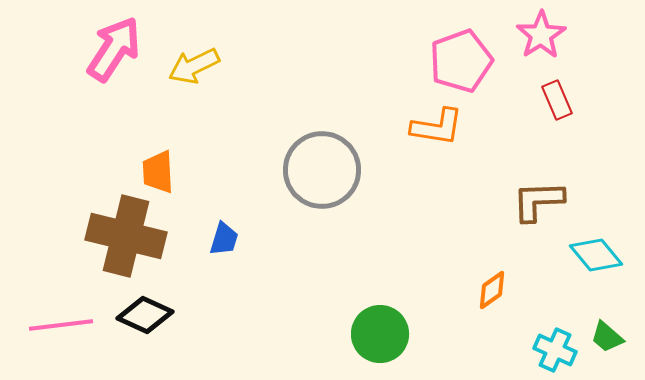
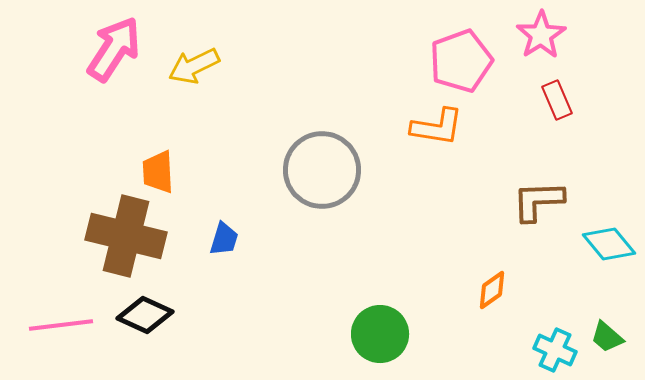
cyan diamond: moved 13 px right, 11 px up
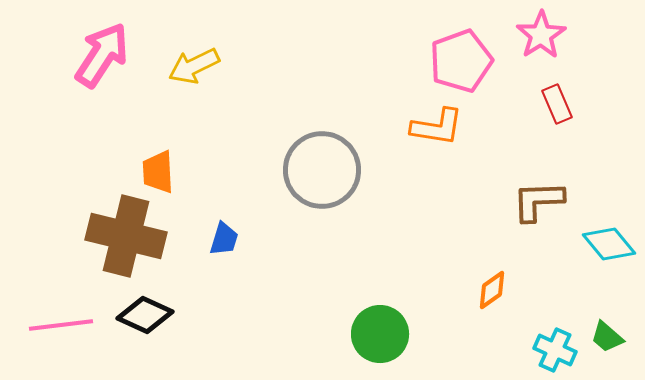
pink arrow: moved 12 px left, 6 px down
red rectangle: moved 4 px down
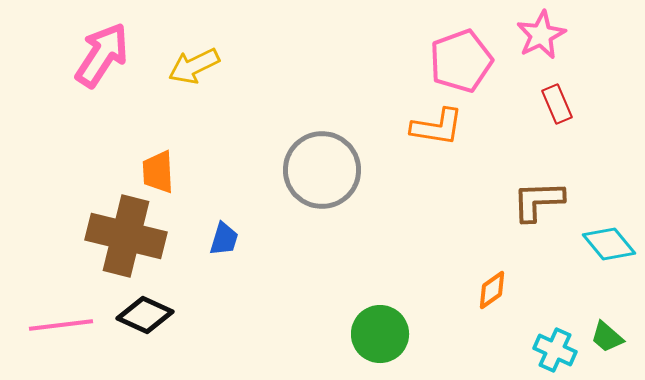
pink star: rotated 6 degrees clockwise
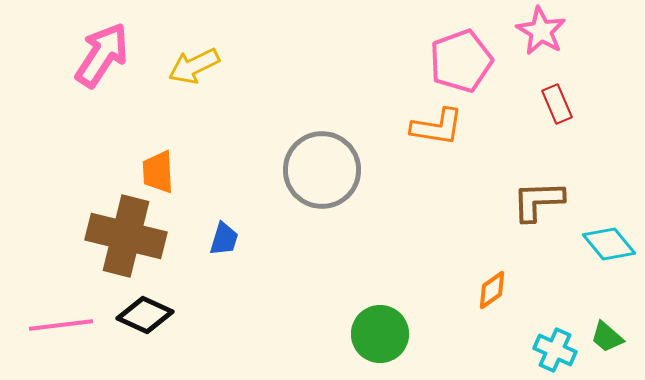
pink star: moved 4 px up; rotated 15 degrees counterclockwise
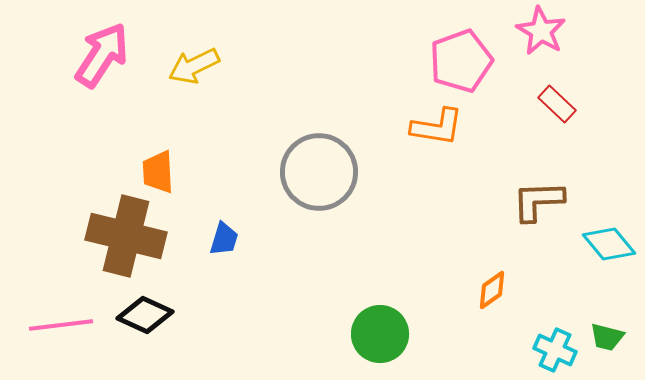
red rectangle: rotated 24 degrees counterclockwise
gray circle: moved 3 px left, 2 px down
green trapezoid: rotated 27 degrees counterclockwise
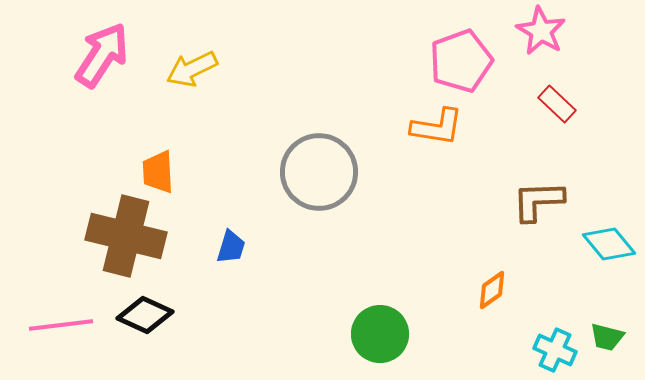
yellow arrow: moved 2 px left, 3 px down
blue trapezoid: moved 7 px right, 8 px down
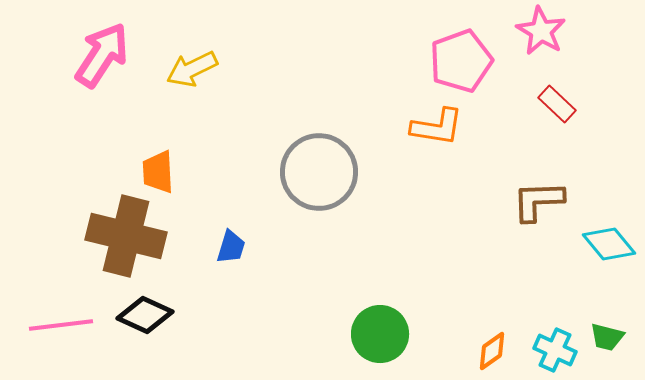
orange diamond: moved 61 px down
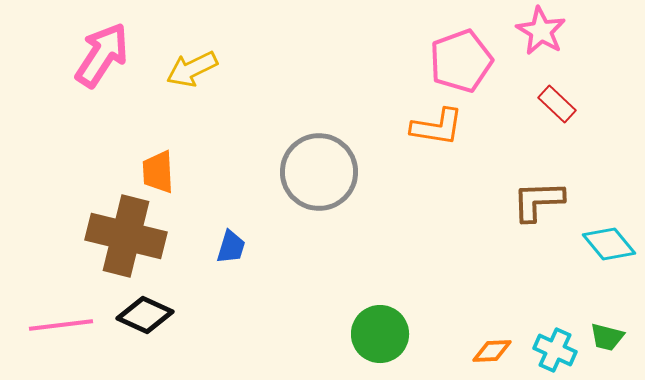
orange diamond: rotated 33 degrees clockwise
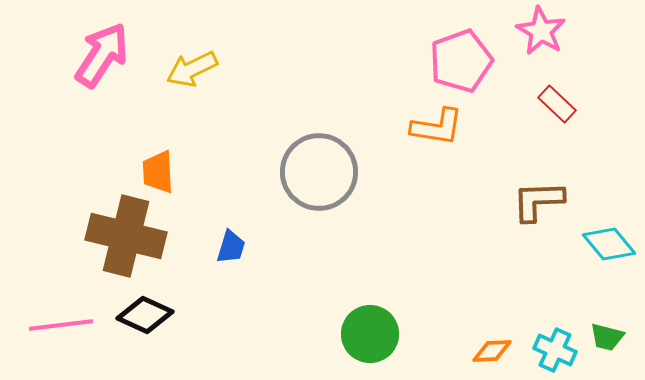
green circle: moved 10 px left
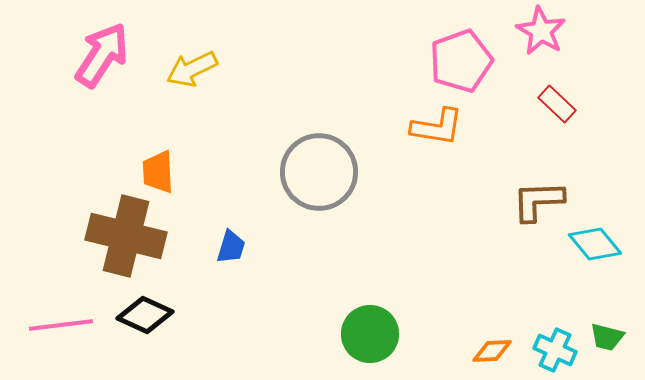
cyan diamond: moved 14 px left
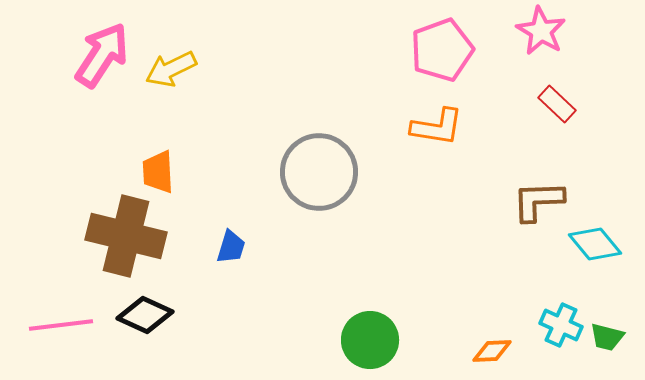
pink pentagon: moved 19 px left, 11 px up
yellow arrow: moved 21 px left
green circle: moved 6 px down
cyan cross: moved 6 px right, 25 px up
